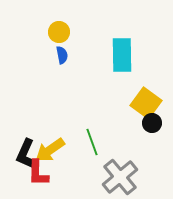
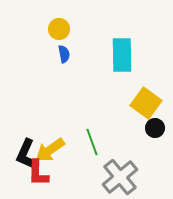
yellow circle: moved 3 px up
blue semicircle: moved 2 px right, 1 px up
black circle: moved 3 px right, 5 px down
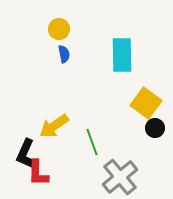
yellow arrow: moved 4 px right, 24 px up
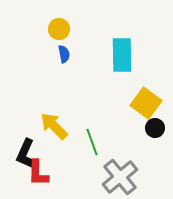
yellow arrow: rotated 80 degrees clockwise
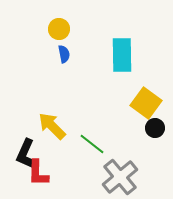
yellow arrow: moved 2 px left
green line: moved 2 px down; rotated 32 degrees counterclockwise
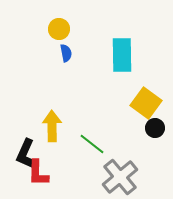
blue semicircle: moved 2 px right, 1 px up
yellow arrow: rotated 44 degrees clockwise
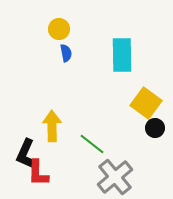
gray cross: moved 5 px left
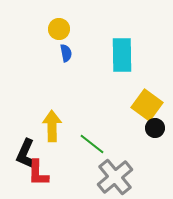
yellow square: moved 1 px right, 2 px down
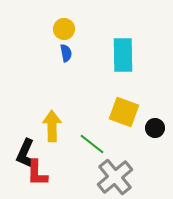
yellow circle: moved 5 px right
cyan rectangle: moved 1 px right
yellow square: moved 23 px left, 7 px down; rotated 16 degrees counterclockwise
red L-shape: moved 1 px left
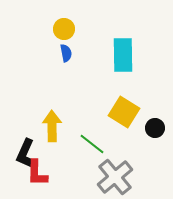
yellow square: rotated 12 degrees clockwise
